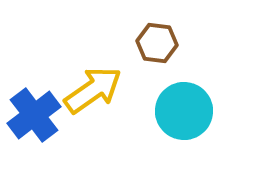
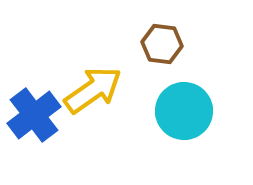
brown hexagon: moved 5 px right, 1 px down
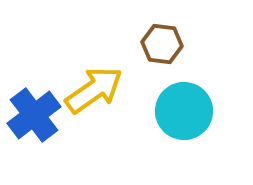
yellow arrow: moved 1 px right
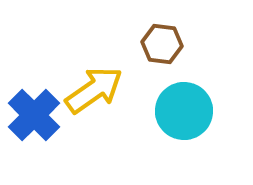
blue cross: rotated 8 degrees counterclockwise
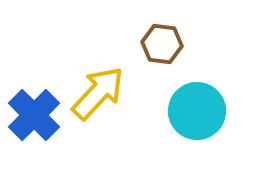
yellow arrow: moved 4 px right, 3 px down; rotated 12 degrees counterclockwise
cyan circle: moved 13 px right
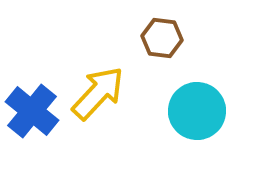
brown hexagon: moved 6 px up
blue cross: moved 2 px left, 4 px up; rotated 6 degrees counterclockwise
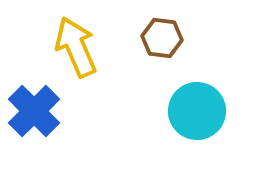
yellow arrow: moved 22 px left, 46 px up; rotated 66 degrees counterclockwise
blue cross: moved 2 px right; rotated 6 degrees clockwise
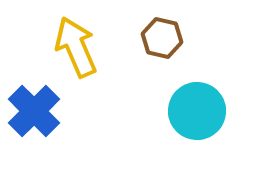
brown hexagon: rotated 6 degrees clockwise
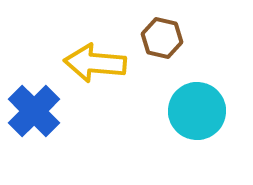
yellow arrow: moved 19 px right, 16 px down; rotated 62 degrees counterclockwise
